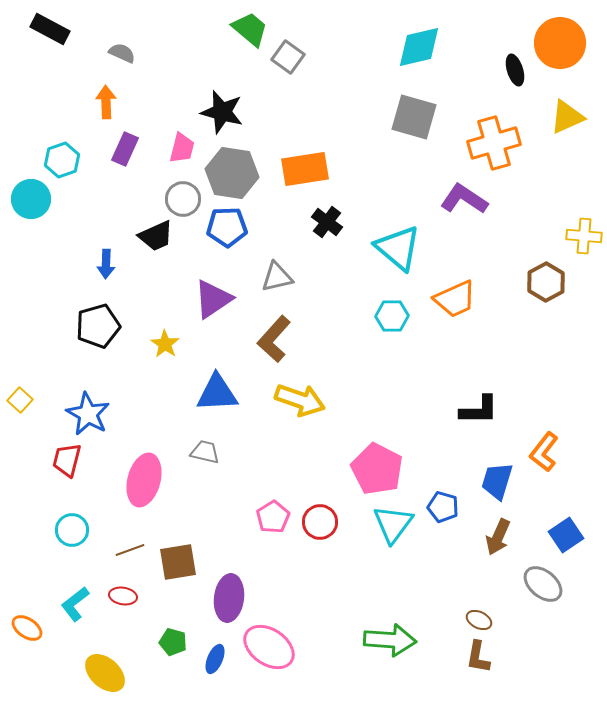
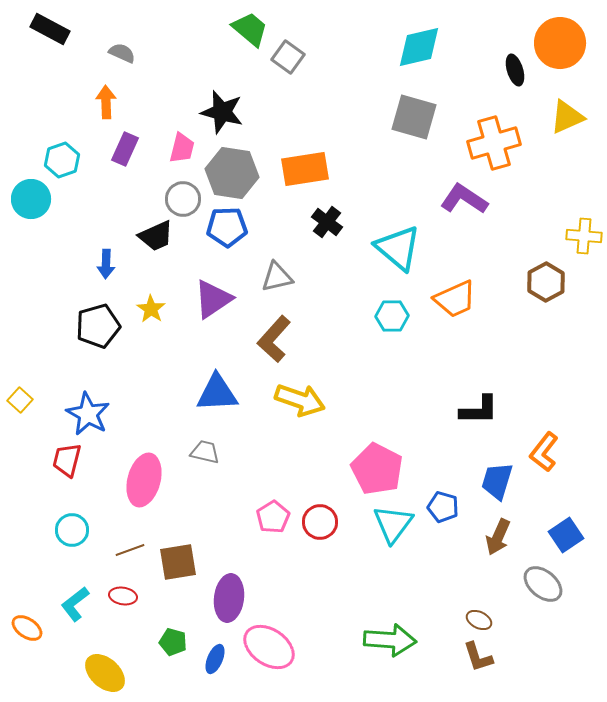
yellow star at (165, 344): moved 14 px left, 35 px up
brown L-shape at (478, 657): rotated 28 degrees counterclockwise
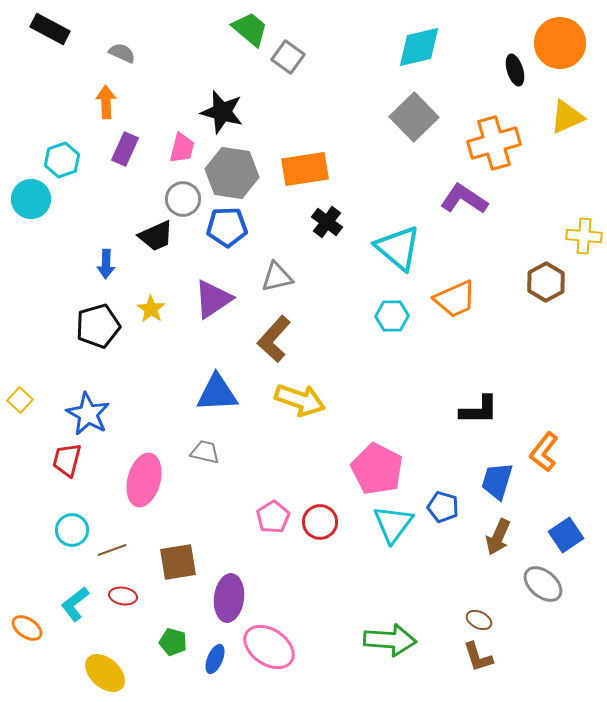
gray square at (414, 117): rotated 30 degrees clockwise
brown line at (130, 550): moved 18 px left
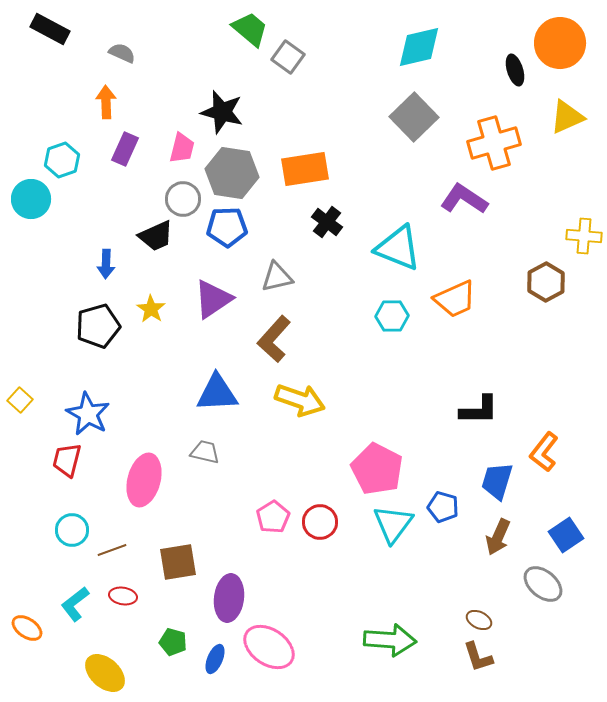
cyan triangle at (398, 248): rotated 18 degrees counterclockwise
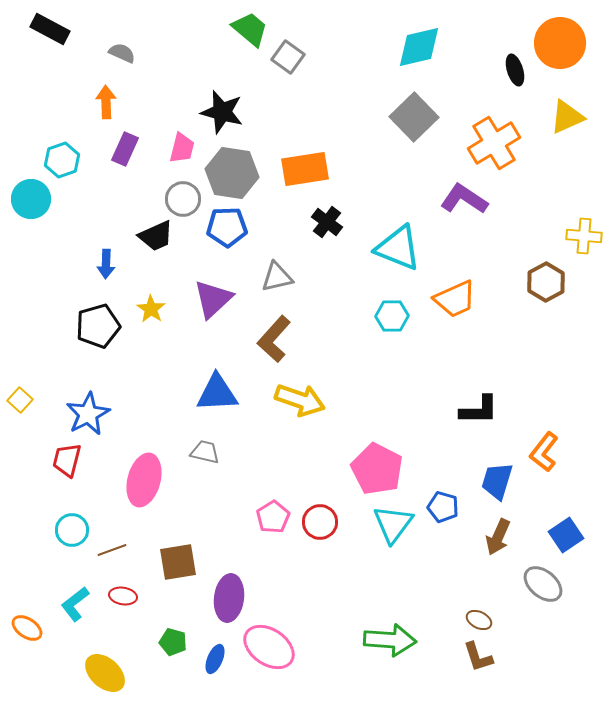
orange cross at (494, 143): rotated 15 degrees counterclockwise
purple triangle at (213, 299): rotated 9 degrees counterclockwise
blue star at (88, 414): rotated 15 degrees clockwise
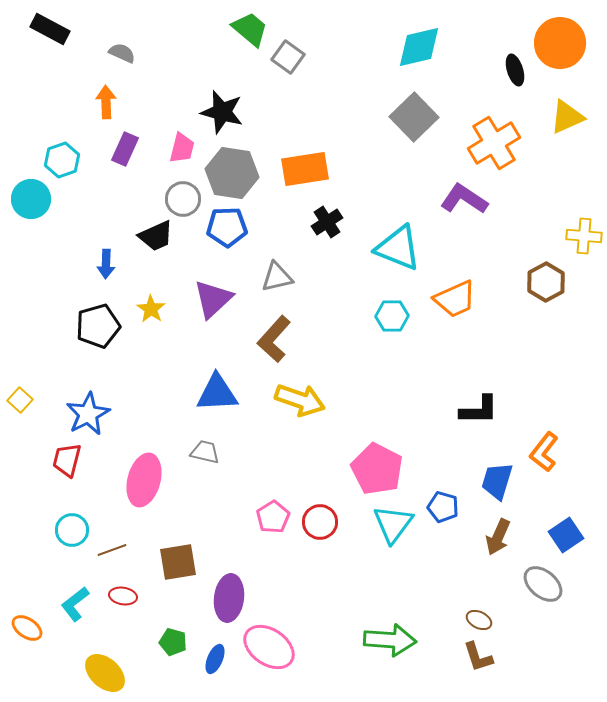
black cross at (327, 222): rotated 20 degrees clockwise
